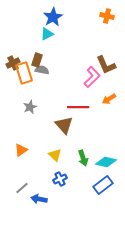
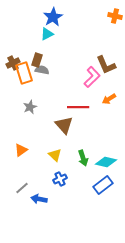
orange cross: moved 8 px right
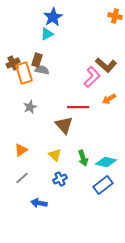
brown L-shape: rotated 25 degrees counterclockwise
gray line: moved 10 px up
blue arrow: moved 4 px down
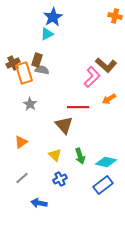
gray star: moved 3 px up; rotated 16 degrees counterclockwise
orange triangle: moved 8 px up
green arrow: moved 3 px left, 2 px up
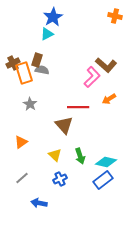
blue rectangle: moved 5 px up
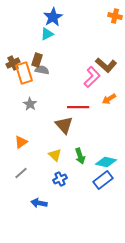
gray line: moved 1 px left, 5 px up
